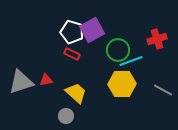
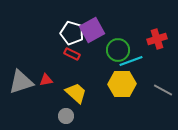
white pentagon: moved 1 px down
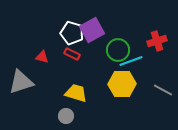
red cross: moved 2 px down
red triangle: moved 4 px left, 23 px up; rotated 24 degrees clockwise
yellow trapezoid: rotated 25 degrees counterclockwise
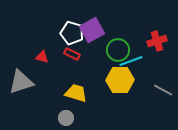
yellow hexagon: moved 2 px left, 4 px up
gray circle: moved 2 px down
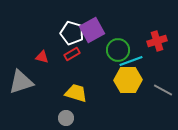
red rectangle: rotated 56 degrees counterclockwise
yellow hexagon: moved 8 px right
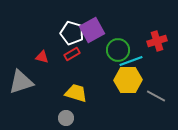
gray line: moved 7 px left, 6 px down
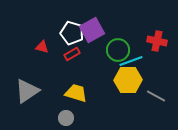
red cross: rotated 30 degrees clockwise
red triangle: moved 10 px up
gray triangle: moved 6 px right, 9 px down; rotated 16 degrees counterclockwise
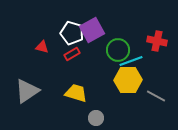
gray circle: moved 30 px right
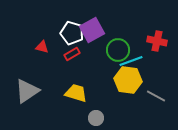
yellow hexagon: rotated 8 degrees clockwise
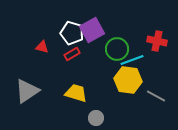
green circle: moved 1 px left, 1 px up
cyan line: moved 1 px right, 1 px up
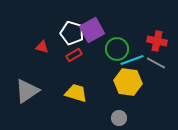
red rectangle: moved 2 px right, 1 px down
yellow hexagon: moved 2 px down
gray line: moved 33 px up
gray circle: moved 23 px right
